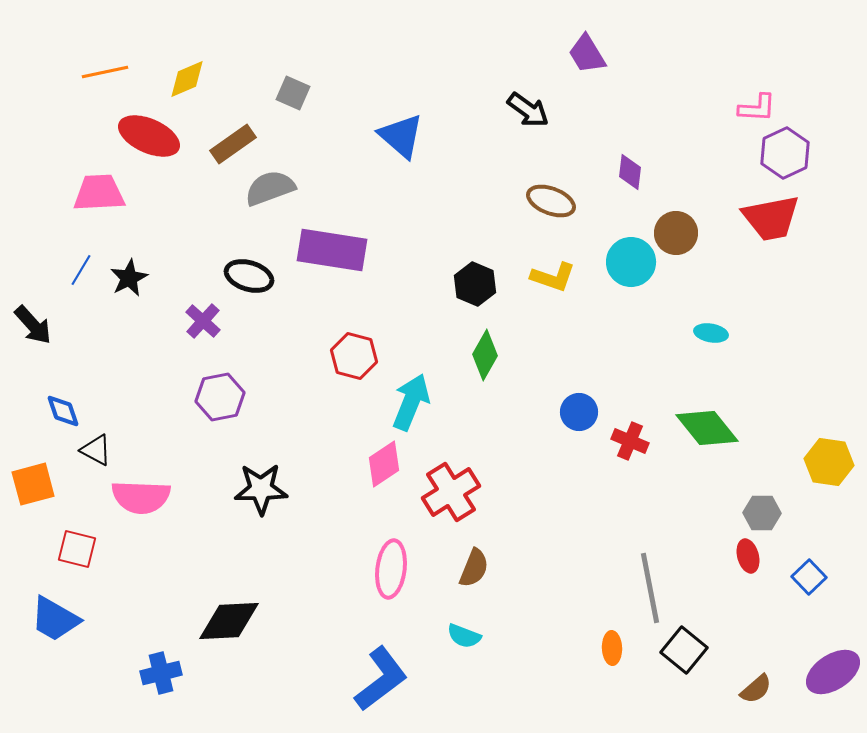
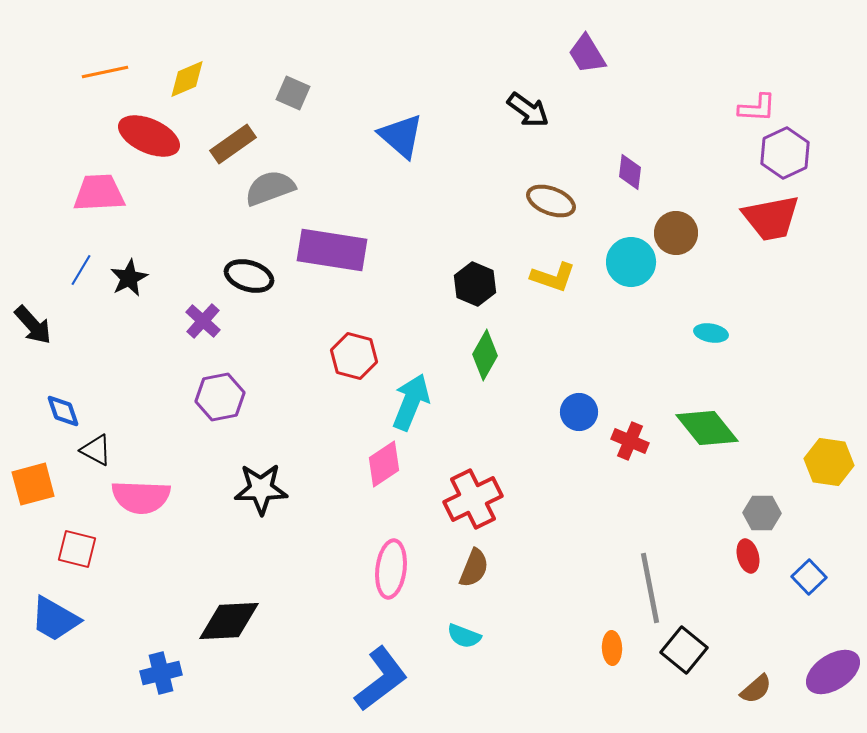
red cross at (451, 492): moved 22 px right, 7 px down; rotated 6 degrees clockwise
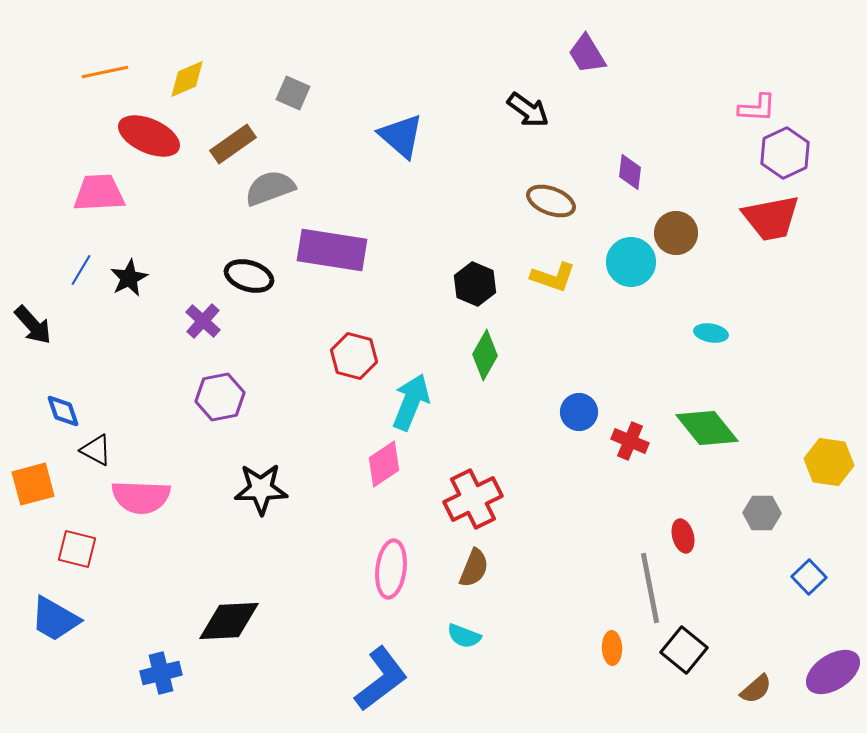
red ellipse at (748, 556): moved 65 px left, 20 px up
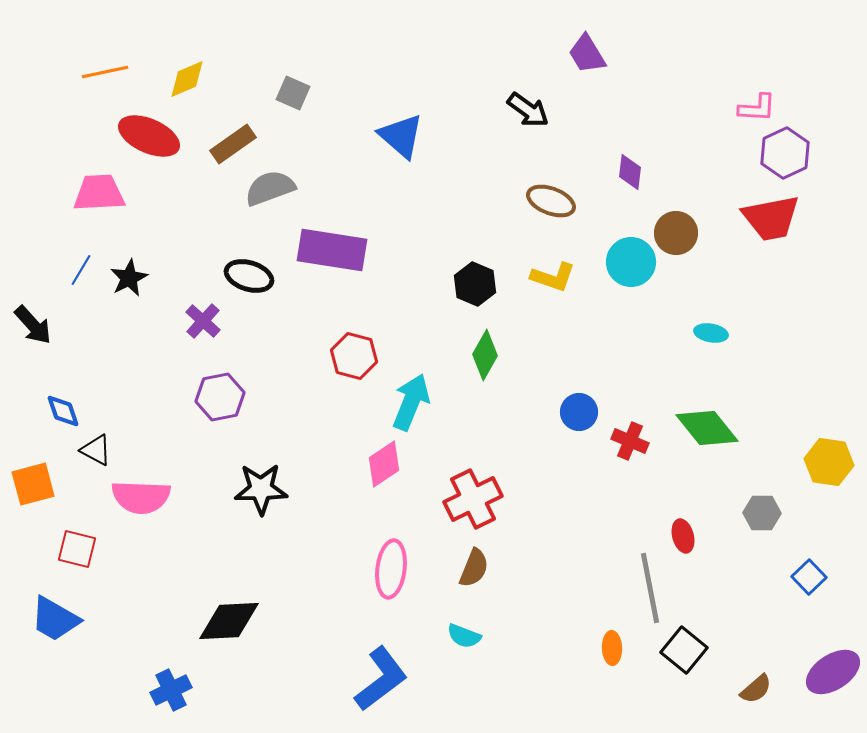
blue cross at (161, 673): moved 10 px right, 17 px down; rotated 12 degrees counterclockwise
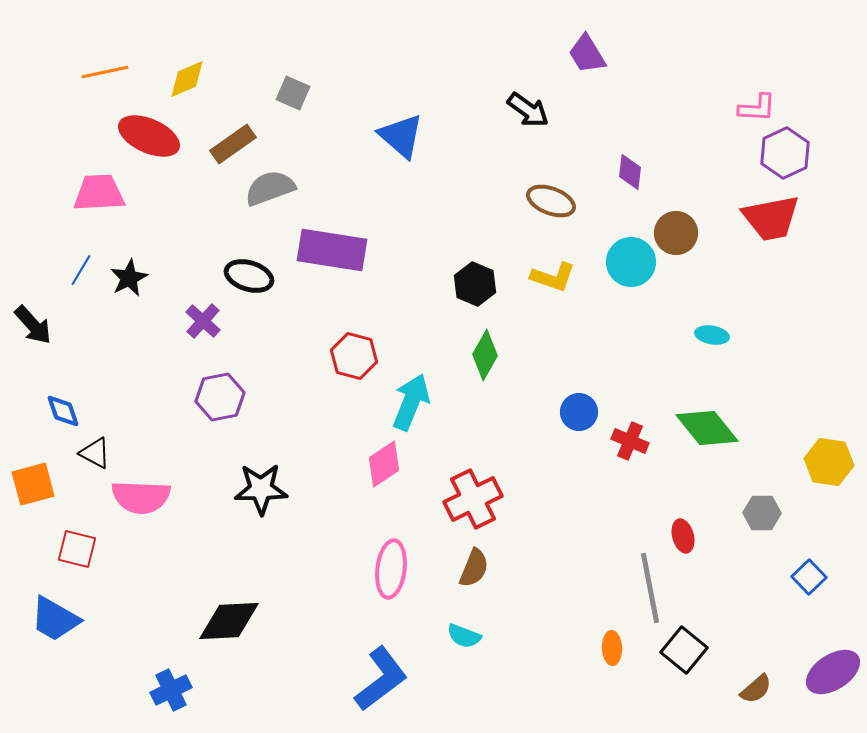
cyan ellipse at (711, 333): moved 1 px right, 2 px down
black triangle at (96, 450): moved 1 px left, 3 px down
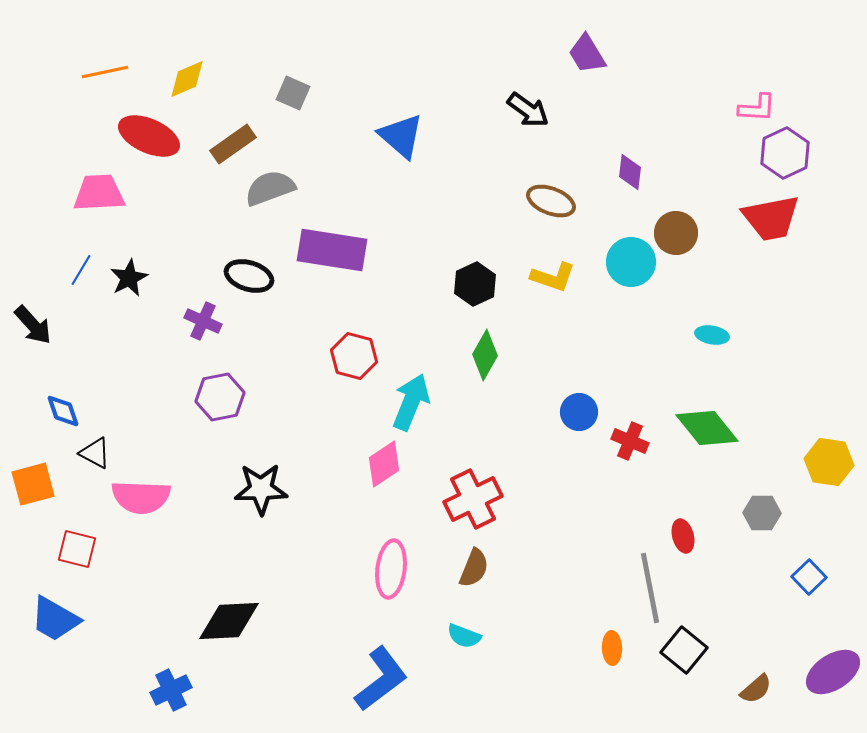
black hexagon at (475, 284): rotated 12 degrees clockwise
purple cross at (203, 321): rotated 18 degrees counterclockwise
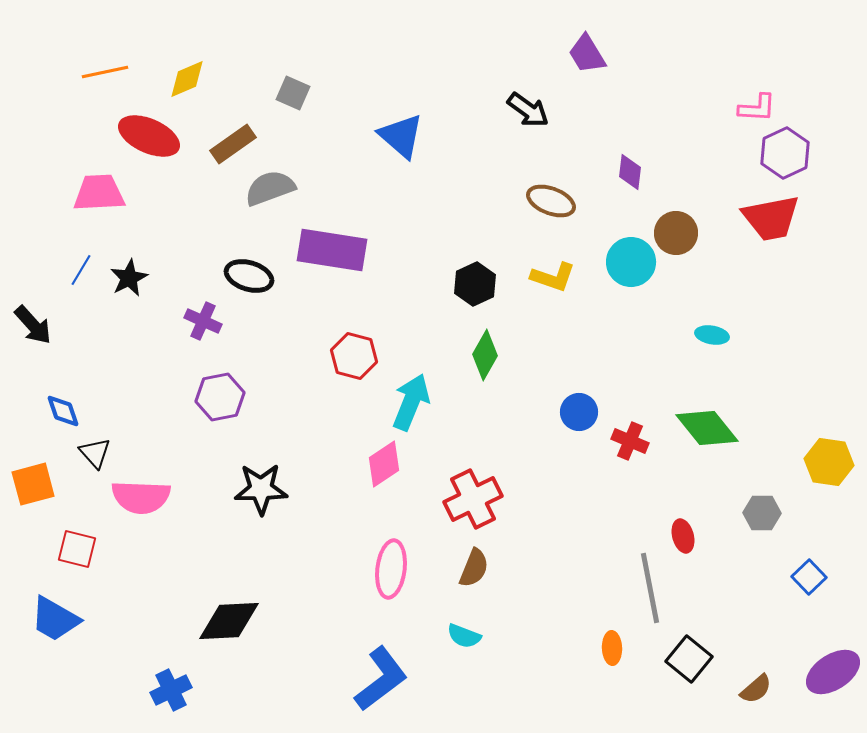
black triangle at (95, 453): rotated 20 degrees clockwise
black square at (684, 650): moved 5 px right, 9 px down
